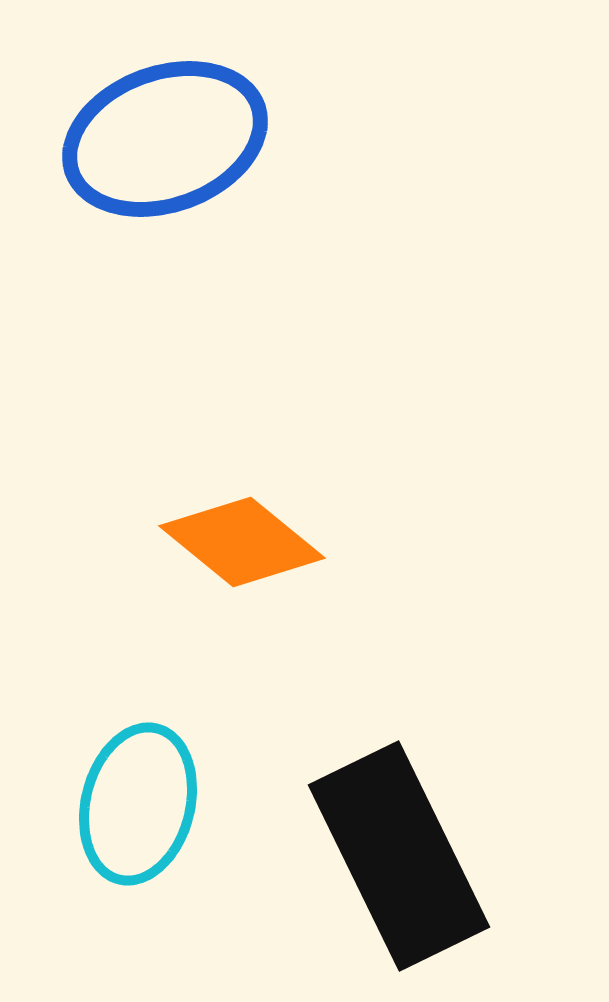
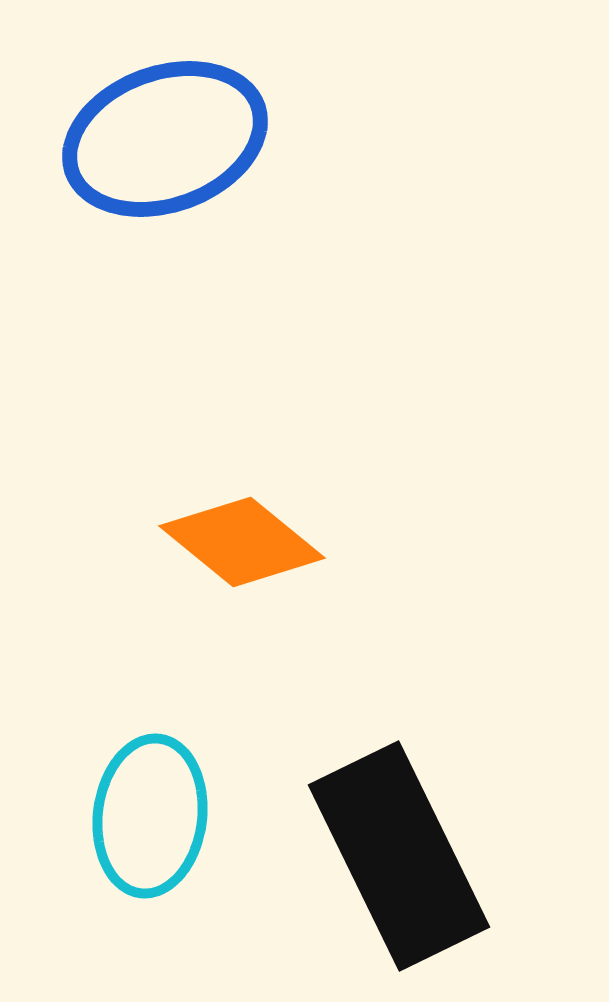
cyan ellipse: moved 12 px right, 12 px down; rotated 7 degrees counterclockwise
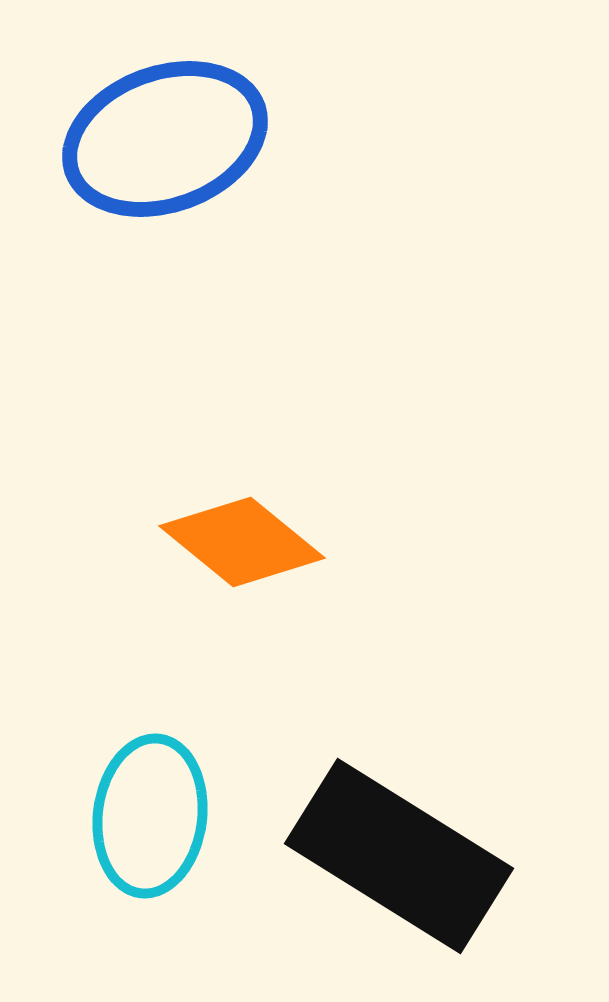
black rectangle: rotated 32 degrees counterclockwise
